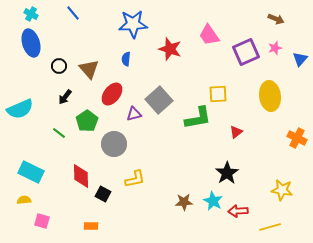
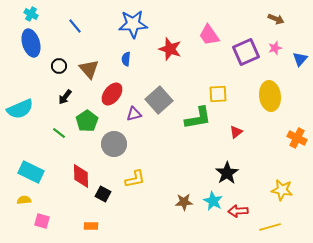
blue line: moved 2 px right, 13 px down
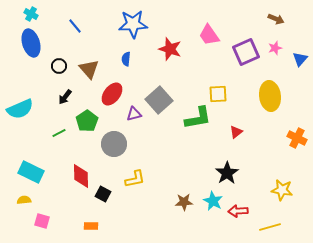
green line: rotated 64 degrees counterclockwise
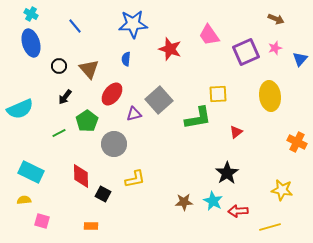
orange cross: moved 4 px down
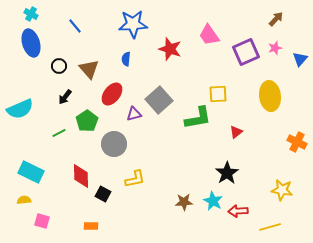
brown arrow: rotated 70 degrees counterclockwise
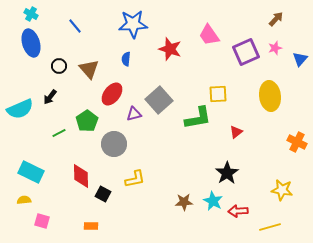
black arrow: moved 15 px left
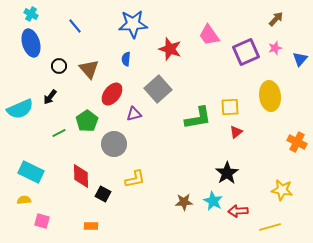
yellow square: moved 12 px right, 13 px down
gray square: moved 1 px left, 11 px up
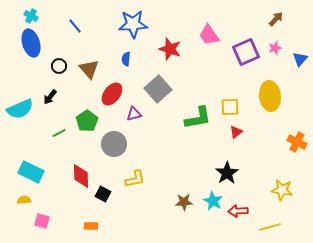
cyan cross: moved 2 px down
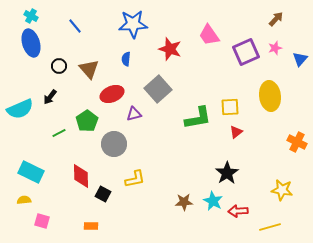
red ellipse: rotated 30 degrees clockwise
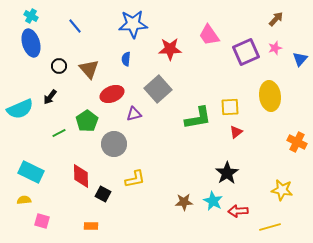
red star: rotated 20 degrees counterclockwise
